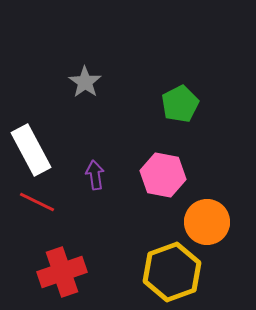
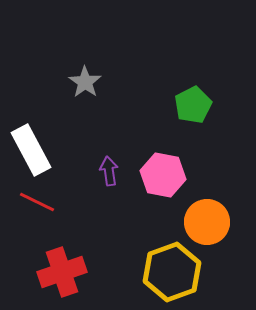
green pentagon: moved 13 px right, 1 px down
purple arrow: moved 14 px right, 4 px up
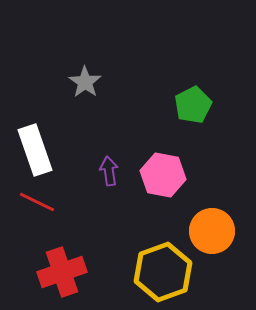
white rectangle: moved 4 px right; rotated 9 degrees clockwise
orange circle: moved 5 px right, 9 px down
yellow hexagon: moved 9 px left
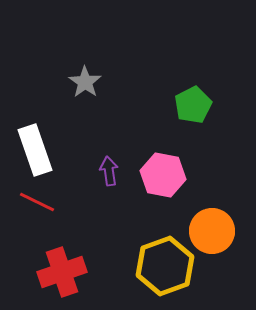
yellow hexagon: moved 2 px right, 6 px up
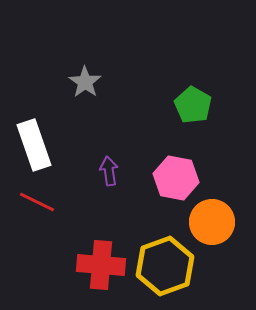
green pentagon: rotated 15 degrees counterclockwise
white rectangle: moved 1 px left, 5 px up
pink hexagon: moved 13 px right, 3 px down
orange circle: moved 9 px up
red cross: moved 39 px right, 7 px up; rotated 24 degrees clockwise
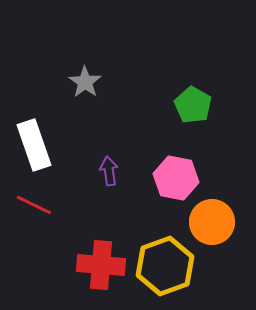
red line: moved 3 px left, 3 px down
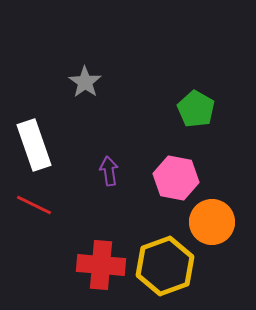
green pentagon: moved 3 px right, 4 px down
